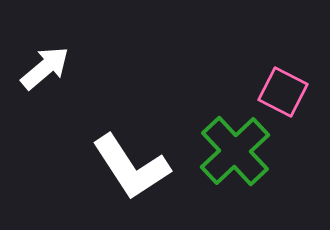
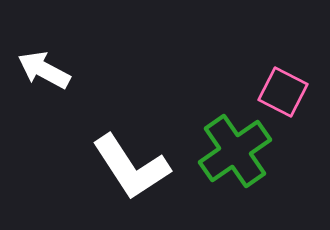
white arrow: moved 1 px left, 2 px down; rotated 112 degrees counterclockwise
green cross: rotated 8 degrees clockwise
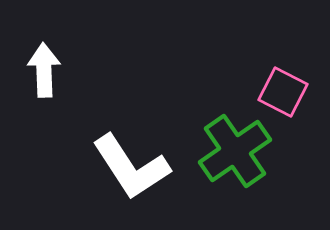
white arrow: rotated 60 degrees clockwise
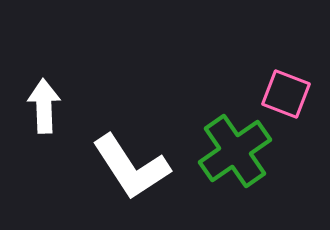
white arrow: moved 36 px down
pink square: moved 3 px right, 2 px down; rotated 6 degrees counterclockwise
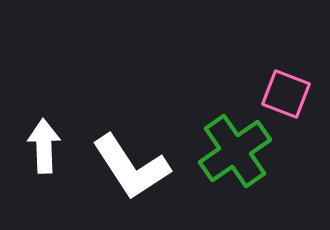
white arrow: moved 40 px down
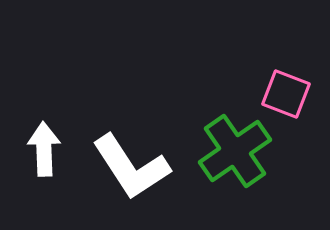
white arrow: moved 3 px down
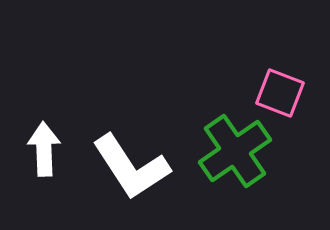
pink square: moved 6 px left, 1 px up
